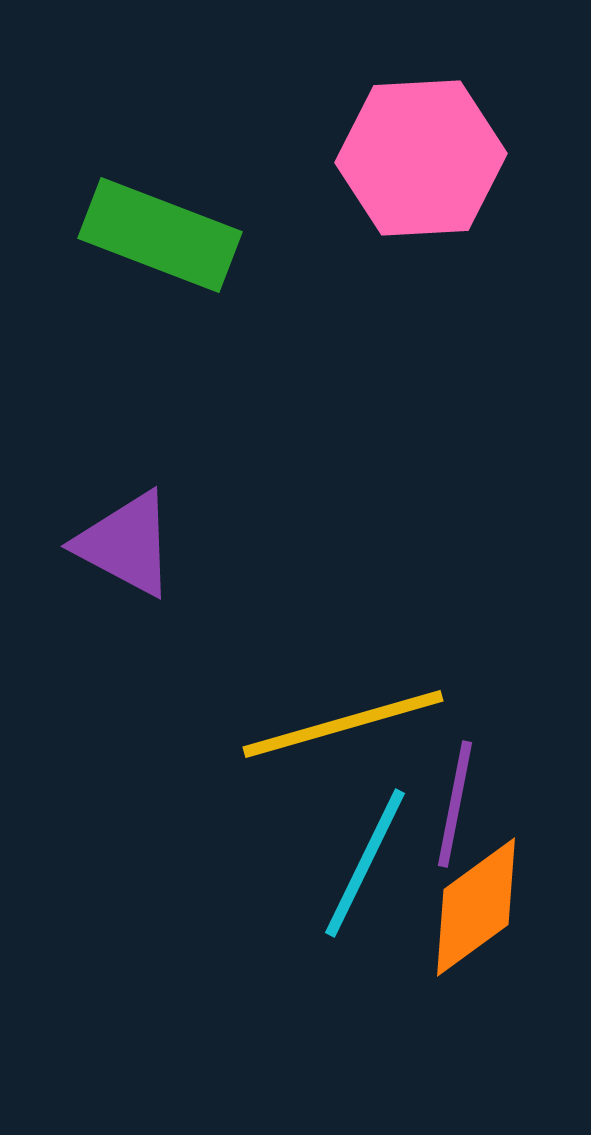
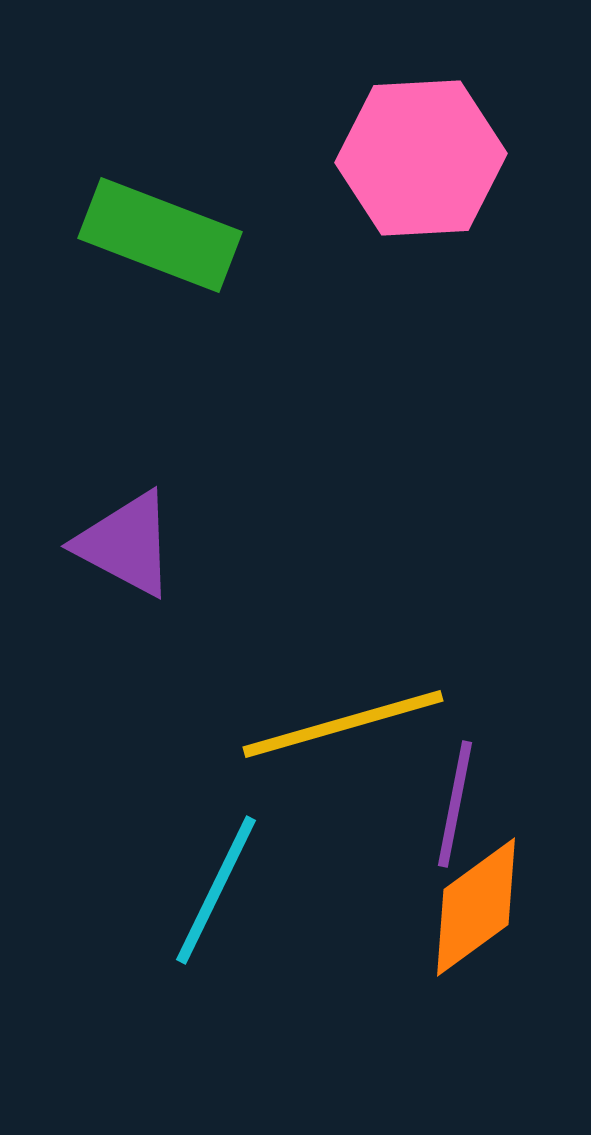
cyan line: moved 149 px left, 27 px down
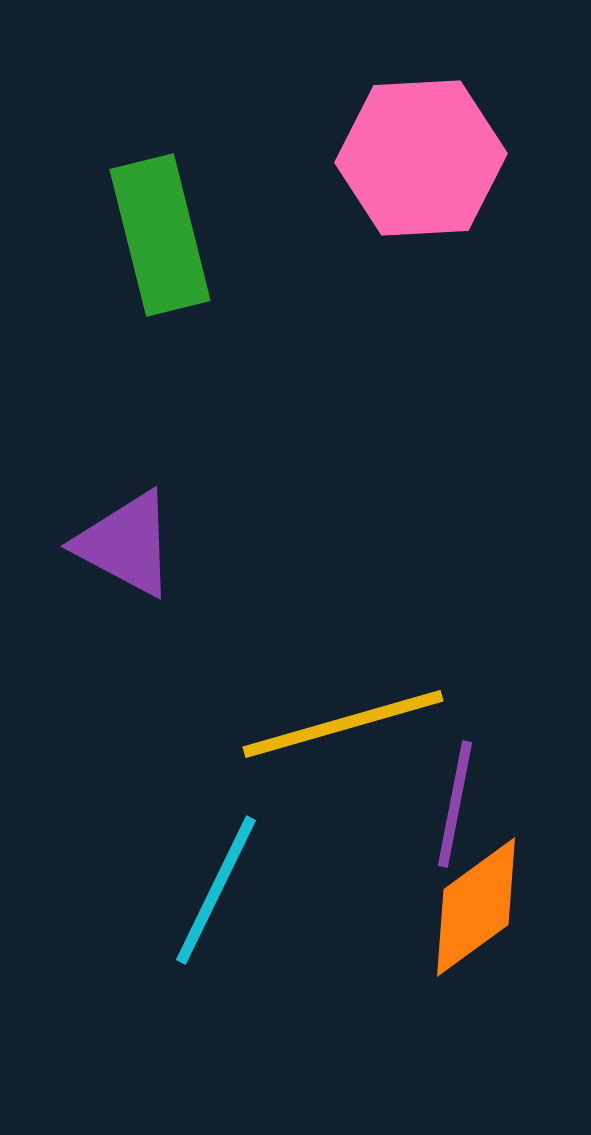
green rectangle: rotated 55 degrees clockwise
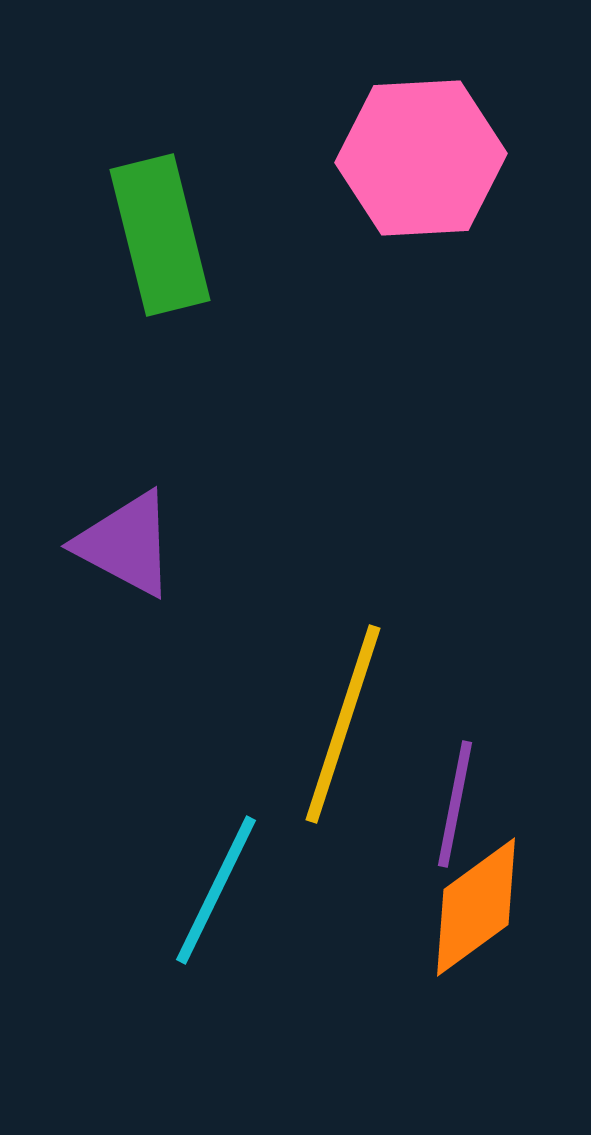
yellow line: rotated 56 degrees counterclockwise
